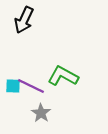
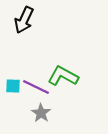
purple line: moved 5 px right, 1 px down
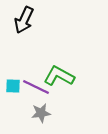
green L-shape: moved 4 px left
gray star: rotated 30 degrees clockwise
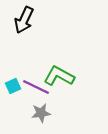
cyan square: rotated 28 degrees counterclockwise
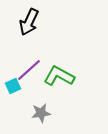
black arrow: moved 5 px right, 2 px down
purple line: moved 7 px left, 17 px up; rotated 68 degrees counterclockwise
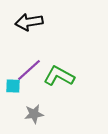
black arrow: rotated 56 degrees clockwise
cyan square: rotated 28 degrees clockwise
gray star: moved 7 px left, 1 px down
